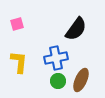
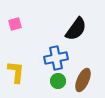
pink square: moved 2 px left
yellow L-shape: moved 3 px left, 10 px down
brown ellipse: moved 2 px right
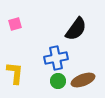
yellow L-shape: moved 1 px left, 1 px down
brown ellipse: rotated 45 degrees clockwise
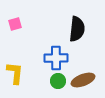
black semicircle: moved 1 px right; rotated 30 degrees counterclockwise
blue cross: rotated 10 degrees clockwise
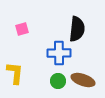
pink square: moved 7 px right, 5 px down
blue cross: moved 3 px right, 5 px up
brown ellipse: rotated 40 degrees clockwise
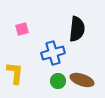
blue cross: moved 6 px left; rotated 15 degrees counterclockwise
brown ellipse: moved 1 px left
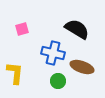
black semicircle: rotated 65 degrees counterclockwise
blue cross: rotated 30 degrees clockwise
brown ellipse: moved 13 px up
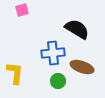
pink square: moved 19 px up
blue cross: rotated 20 degrees counterclockwise
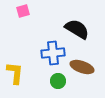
pink square: moved 1 px right, 1 px down
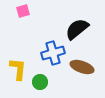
black semicircle: rotated 70 degrees counterclockwise
blue cross: rotated 10 degrees counterclockwise
yellow L-shape: moved 3 px right, 4 px up
green circle: moved 18 px left, 1 px down
